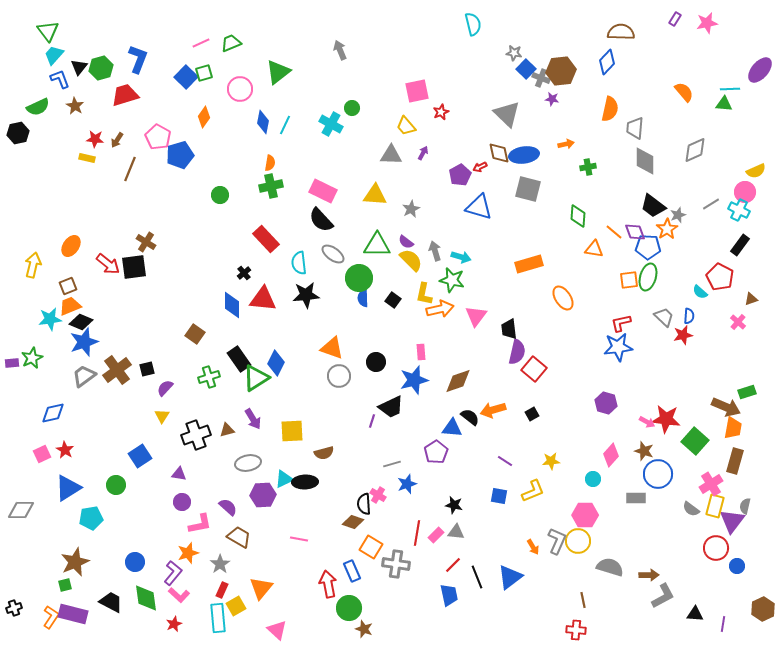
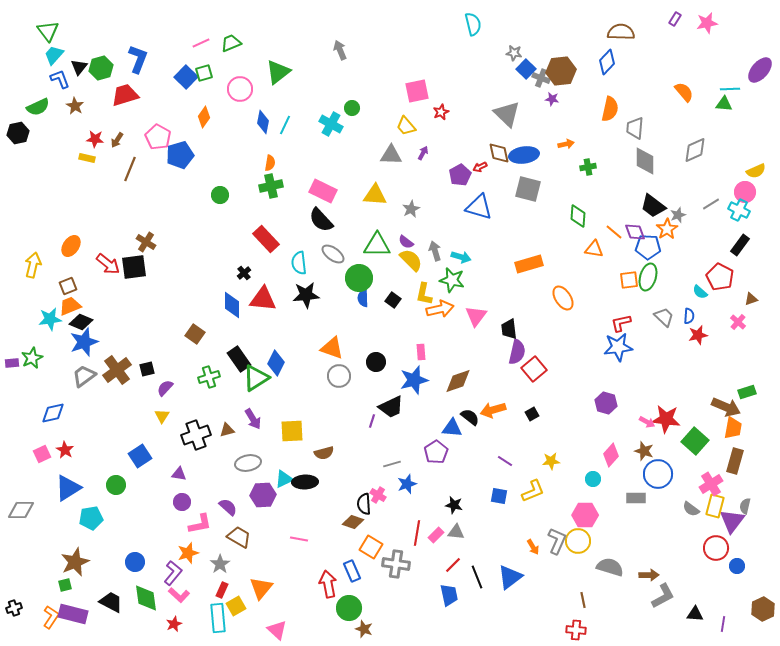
red star at (683, 335): moved 15 px right
red square at (534, 369): rotated 10 degrees clockwise
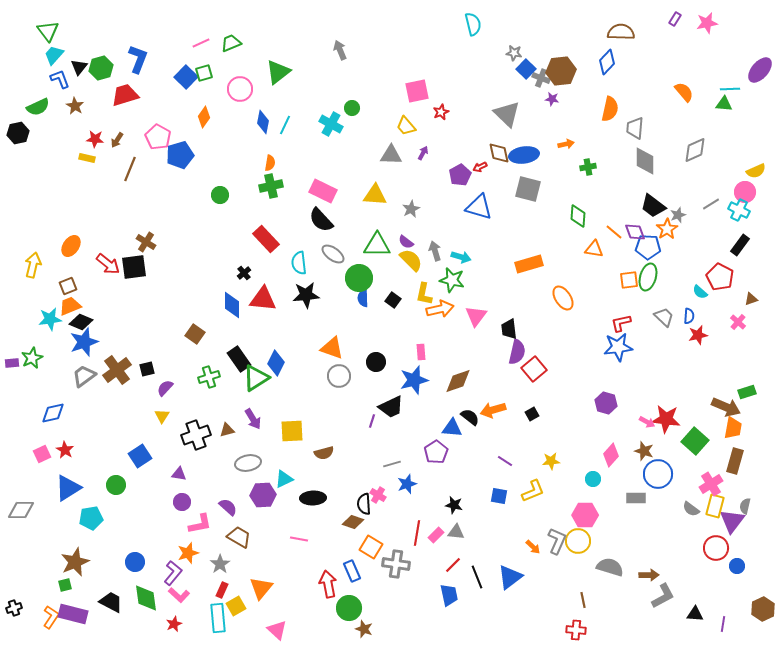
black ellipse at (305, 482): moved 8 px right, 16 px down
orange arrow at (533, 547): rotated 14 degrees counterclockwise
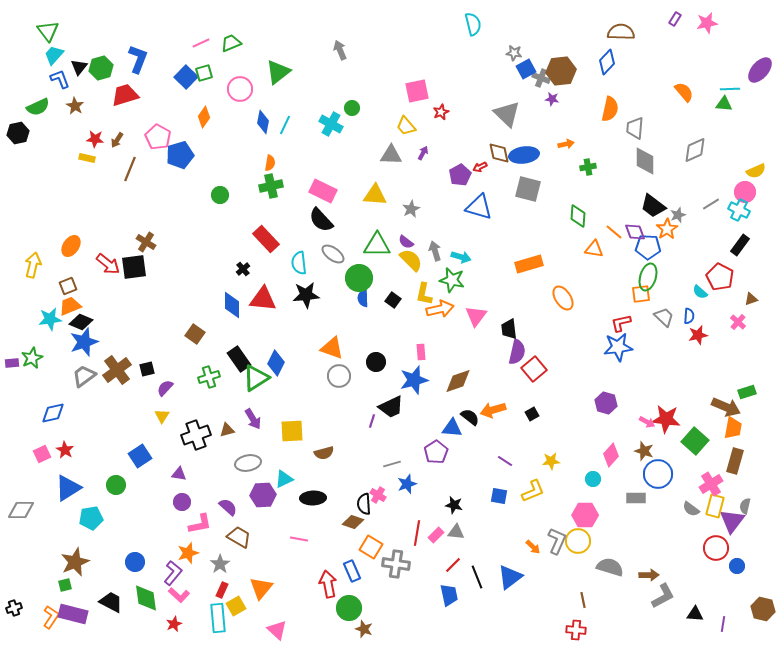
blue square at (526, 69): rotated 18 degrees clockwise
black cross at (244, 273): moved 1 px left, 4 px up
orange square at (629, 280): moved 12 px right, 14 px down
brown hexagon at (763, 609): rotated 20 degrees counterclockwise
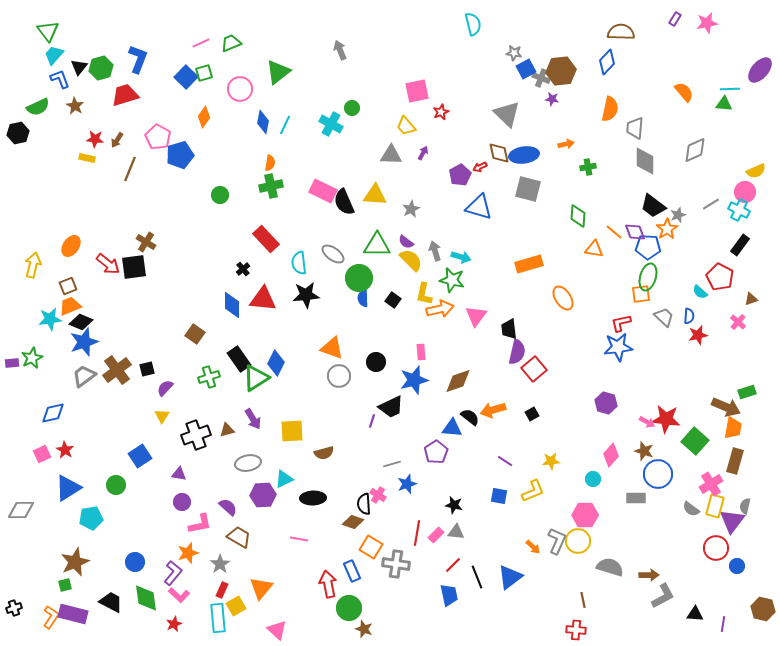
black semicircle at (321, 220): moved 23 px right, 18 px up; rotated 20 degrees clockwise
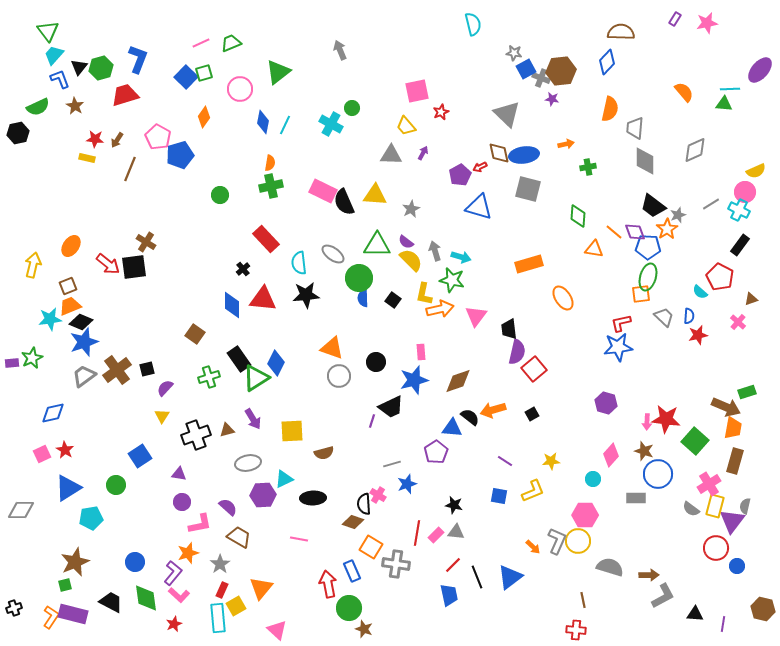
pink arrow at (647, 422): rotated 63 degrees clockwise
pink cross at (711, 484): moved 2 px left
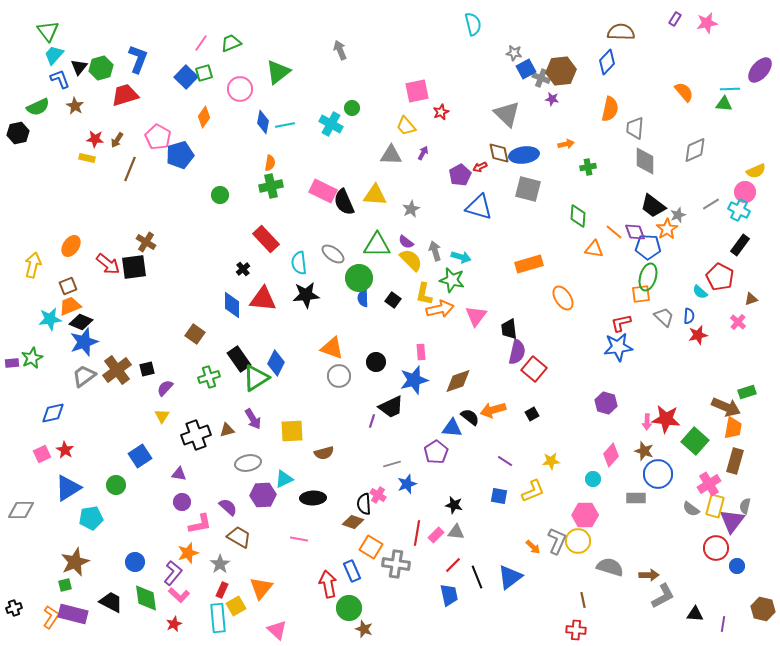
pink line at (201, 43): rotated 30 degrees counterclockwise
cyan line at (285, 125): rotated 54 degrees clockwise
red square at (534, 369): rotated 10 degrees counterclockwise
